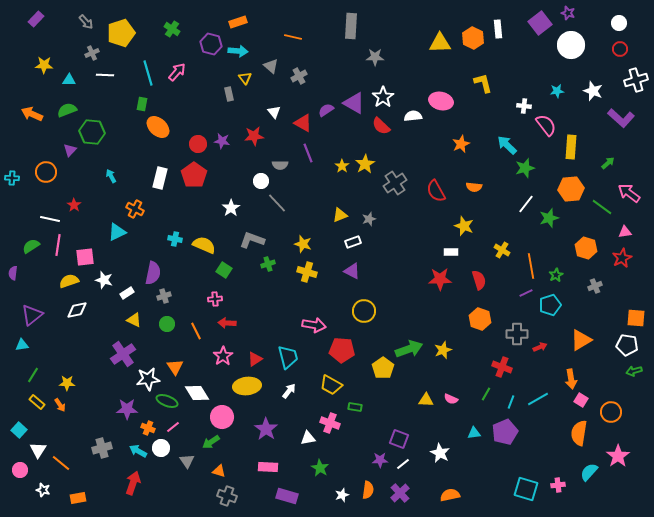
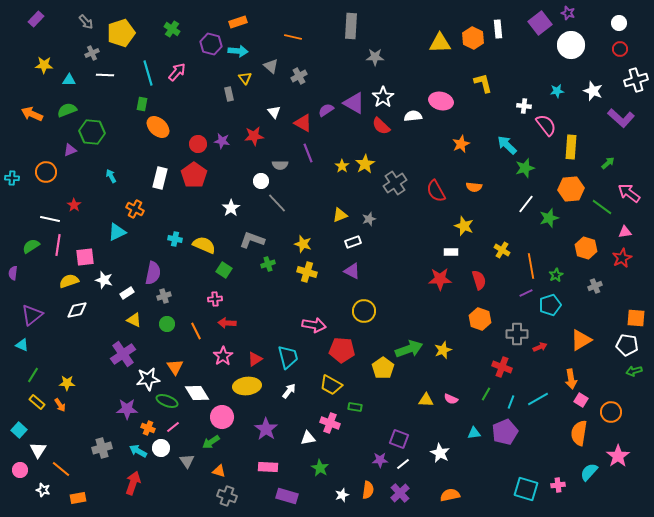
purple triangle at (70, 150): rotated 24 degrees clockwise
cyan triangle at (22, 345): rotated 32 degrees clockwise
orange line at (61, 463): moved 6 px down
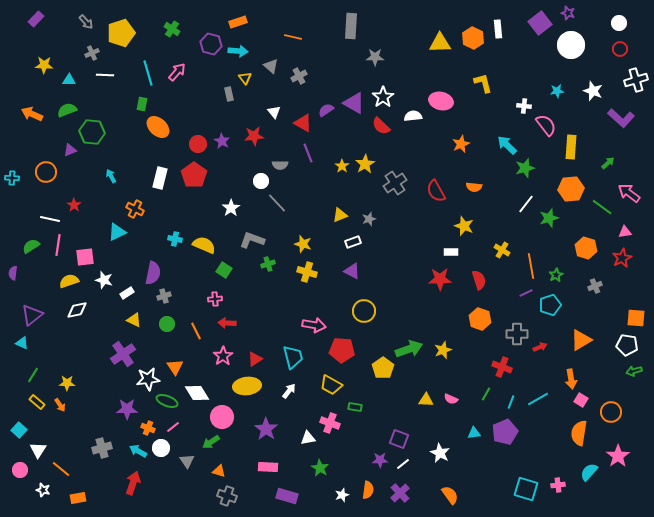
purple star at (222, 141): rotated 21 degrees clockwise
cyan triangle at (22, 345): moved 2 px up
cyan trapezoid at (288, 357): moved 5 px right
orange semicircle at (450, 495): rotated 66 degrees clockwise
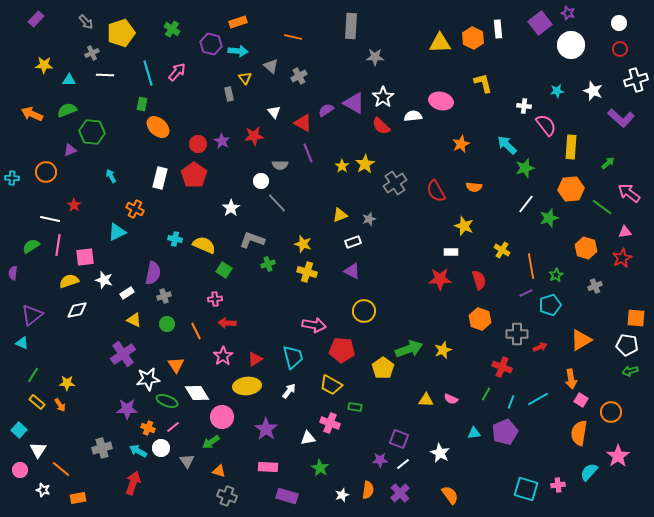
orange triangle at (175, 367): moved 1 px right, 2 px up
green arrow at (634, 371): moved 4 px left
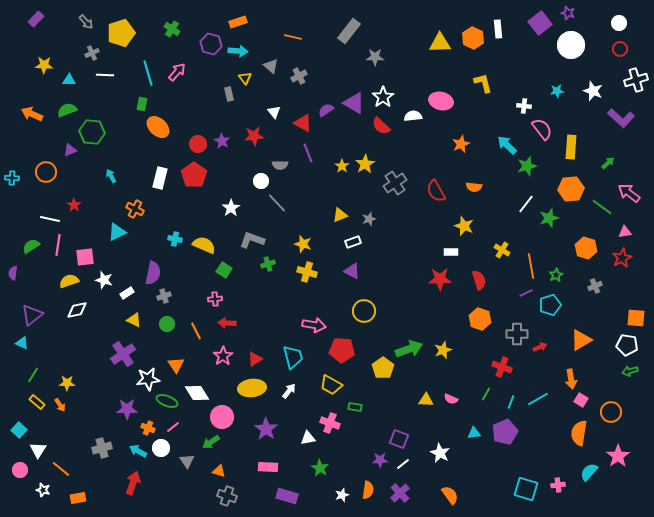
gray rectangle at (351, 26): moved 2 px left, 5 px down; rotated 35 degrees clockwise
pink semicircle at (546, 125): moved 4 px left, 4 px down
green star at (525, 168): moved 2 px right, 2 px up
yellow ellipse at (247, 386): moved 5 px right, 2 px down
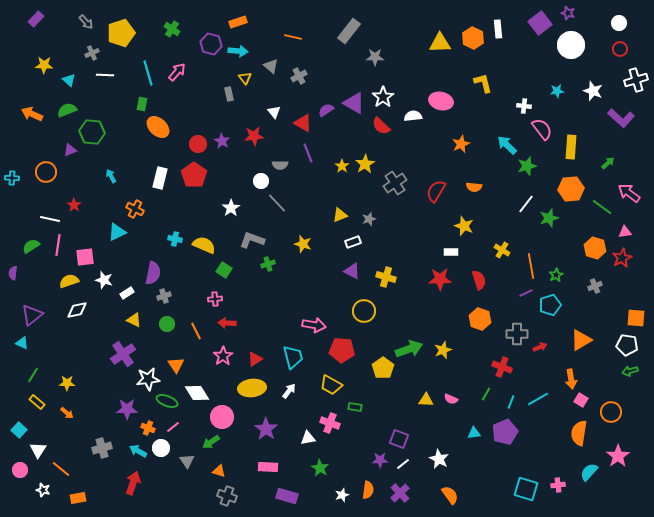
cyan triangle at (69, 80): rotated 40 degrees clockwise
red semicircle at (436, 191): rotated 60 degrees clockwise
orange hexagon at (586, 248): moved 9 px right
yellow cross at (307, 272): moved 79 px right, 5 px down
orange arrow at (60, 405): moved 7 px right, 8 px down; rotated 16 degrees counterclockwise
white star at (440, 453): moved 1 px left, 6 px down
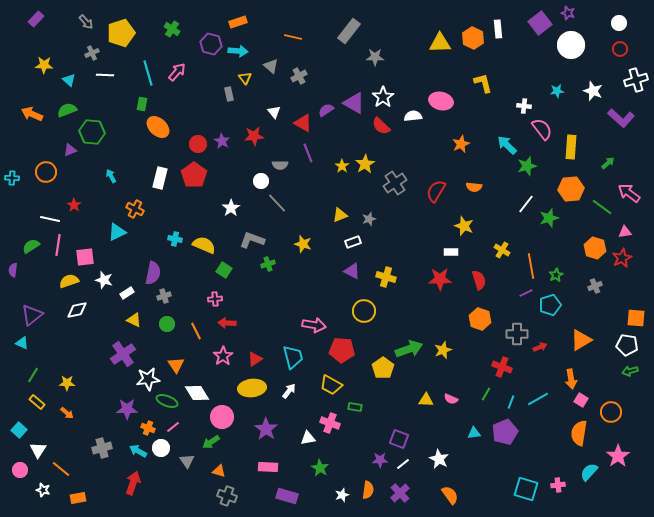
purple semicircle at (13, 273): moved 3 px up
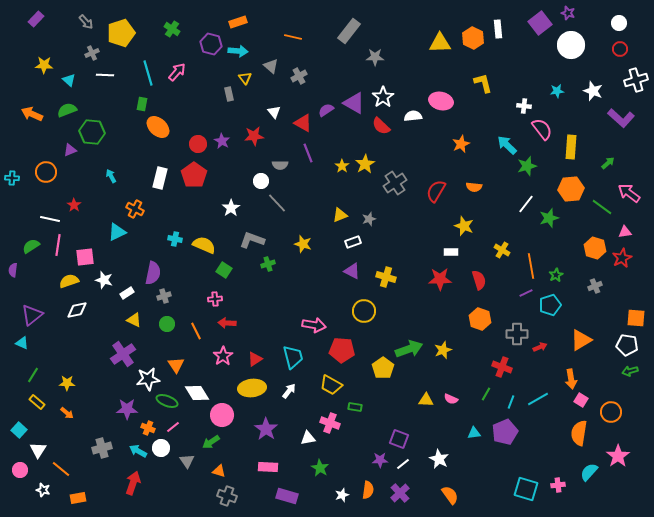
pink circle at (222, 417): moved 2 px up
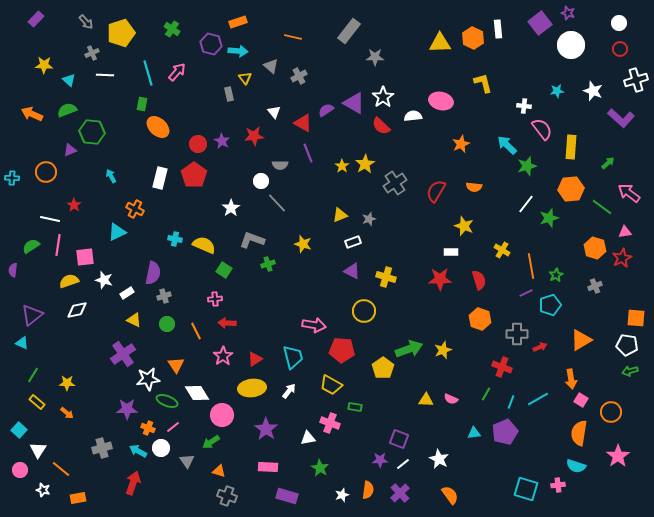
cyan semicircle at (589, 472): moved 13 px left, 6 px up; rotated 114 degrees counterclockwise
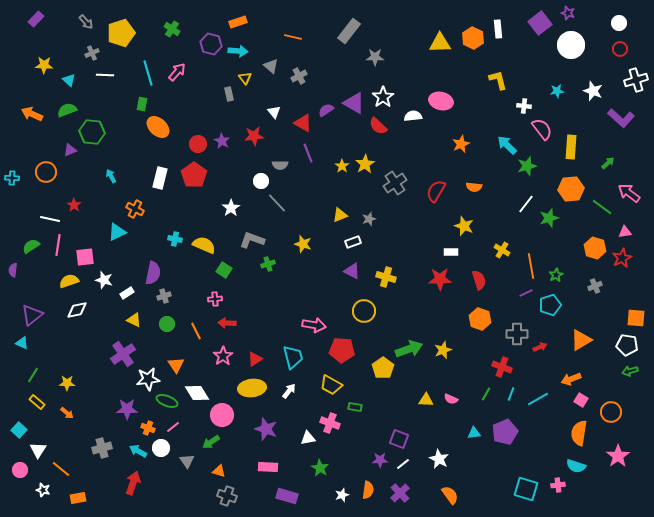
yellow L-shape at (483, 83): moved 15 px right, 3 px up
red semicircle at (381, 126): moved 3 px left
orange arrow at (571, 379): rotated 78 degrees clockwise
cyan line at (511, 402): moved 8 px up
purple star at (266, 429): rotated 15 degrees counterclockwise
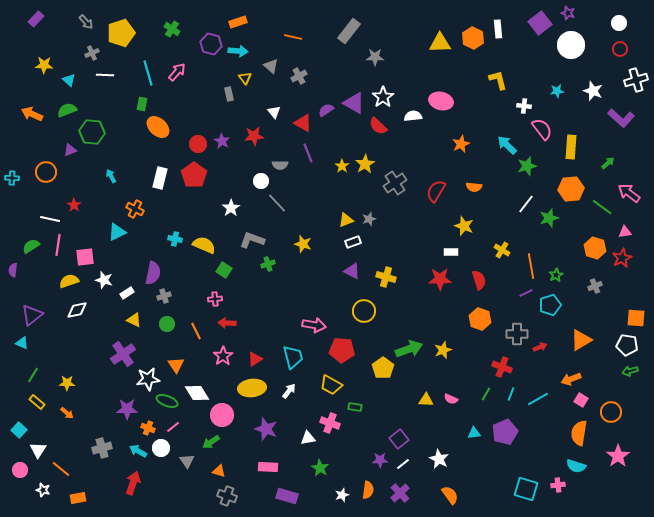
yellow triangle at (340, 215): moved 6 px right, 5 px down
purple square at (399, 439): rotated 30 degrees clockwise
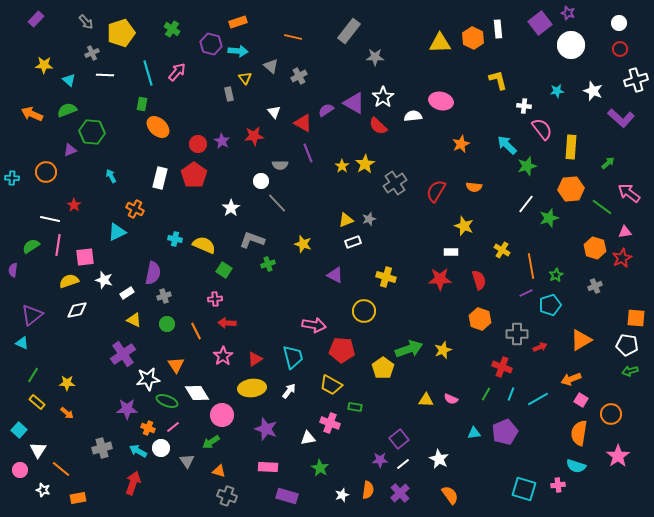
purple triangle at (352, 271): moved 17 px left, 4 px down
orange circle at (611, 412): moved 2 px down
cyan square at (526, 489): moved 2 px left
